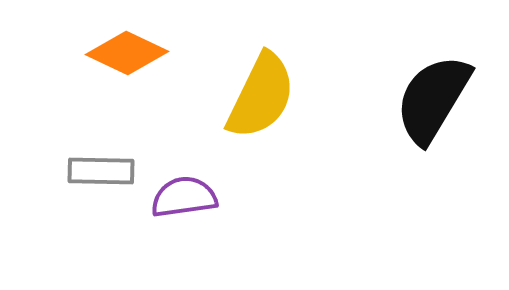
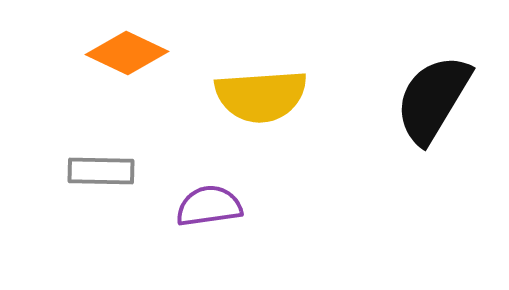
yellow semicircle: rotated 60 degrees clockwise
purple semicircle: moved 25 px right, 9 px down
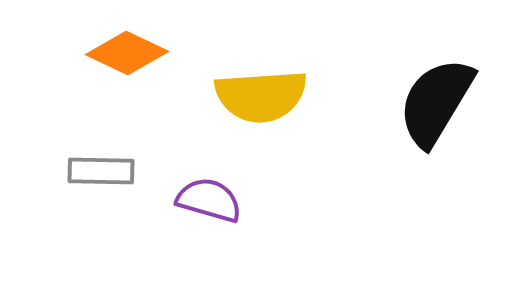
black semicircle: moved 3 px right, 3 px down
purple semicircle: moved 6 px up; rotated 24 degrees clockwise
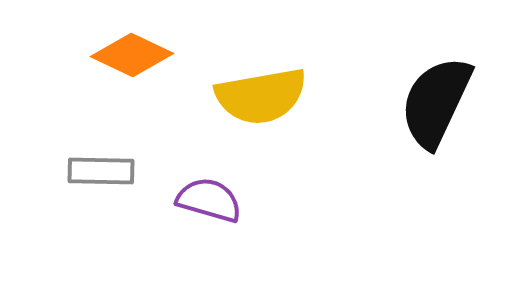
orange diamond: moved 5 px right, 2 px down
yellow semicircle: rotated 6 degrees counterclockwise
black semicircle: rotated 6 degrees counterclockwise
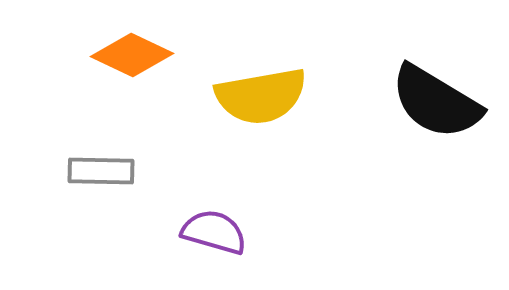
black semicircle: rotated 84 degrees counterclockwise
purple semicircle: moved 5 px right, 32 px down
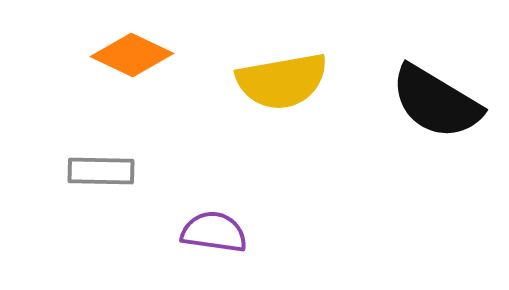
yellow semicircle: moved 21 px right, 15 px up
purple semicircle: rotated 8 degrees counterclockwise
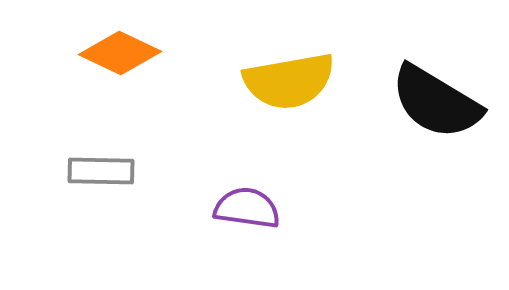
orange diamond: moved 12 px left, 2 px up
yellow semicircle: moved 7 px right
purple semicircle: moved 33 px right, 24 px up
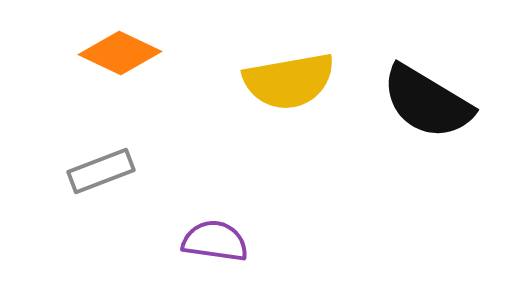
black semicircle: moved 9 px left
gray rectangle: rotated 22 degrees counterclockwise
purple semicircle: moved 32 px left, 33 px down
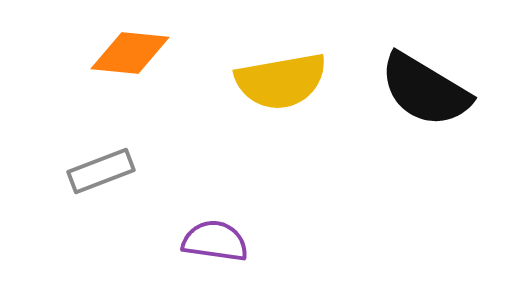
orange diamond: moved 10 px right; rotated 20 degrees counterclockwise
yellow semicircle: moved 8 px left
black semicircle: moved 2 px left, 12 px up
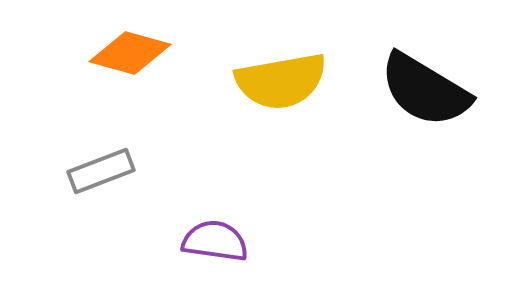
orange diamond: rotated 10 degrees clockwise
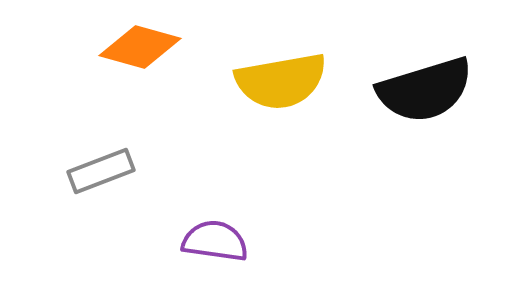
orange diamond: moved 10 px right, 6 px up
black semicircle: rotated 48 degrees counterclockwise
